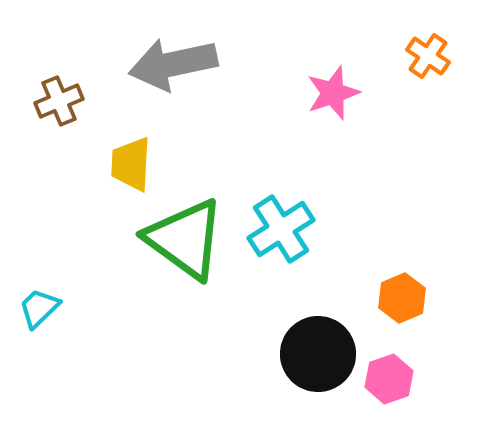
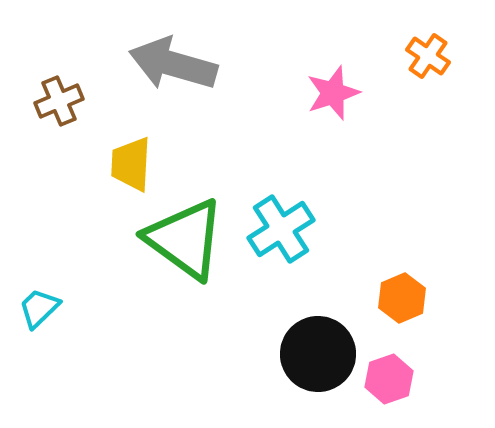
gray arrow: rotated 28 degrees clockwise
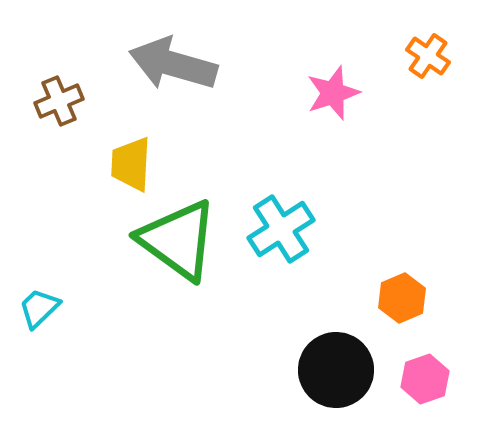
green triangle: moved 7 px left, 1 px down
black circle: moved 18 px right, 16 px down
pink hexagon: moved 36 px right
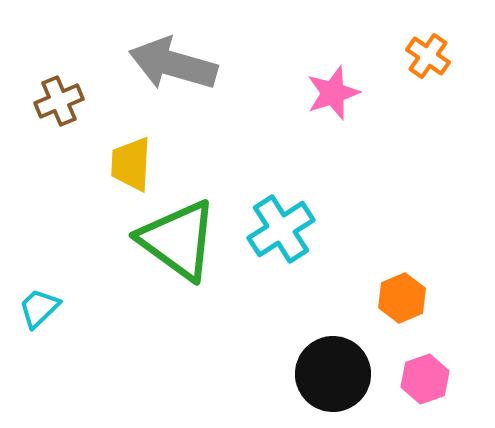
black circle: moved 3 px left, 4 px down
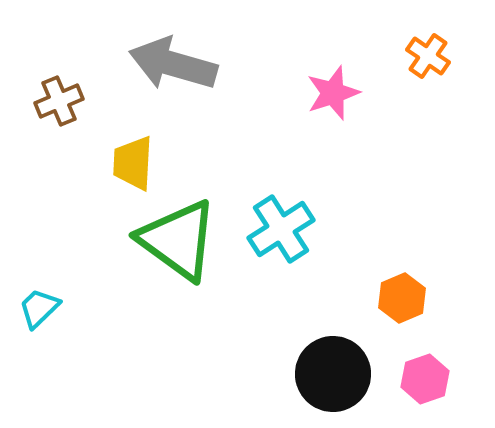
yellow trapezoid: moved 2 px right, 1 px up
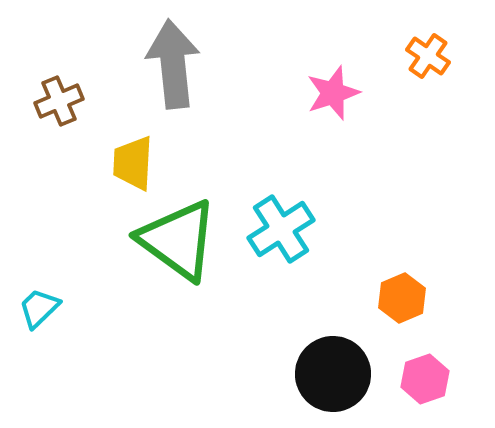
gray arrow: rotated 68 degrees clockwise
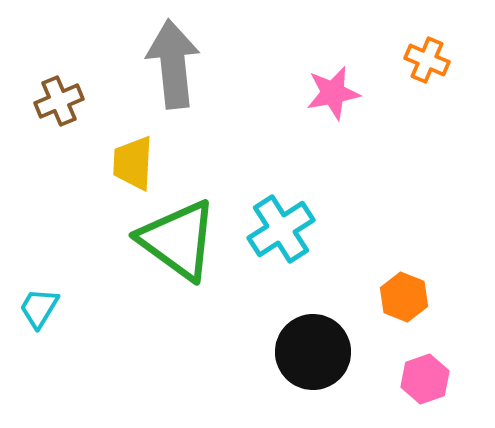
orange cross: moved 1 px left, 4 px down; rotated 12 degrees counterclockwise
pink star: rotated 8 degrees clockwise
orange hexagon: moved 2 px right, 1 px up; rotated 15 degrees counterclockwise
cyan trapezoid: rotated 15 degrees counterclockwise
black circle: moved 20 px left, 22 px up
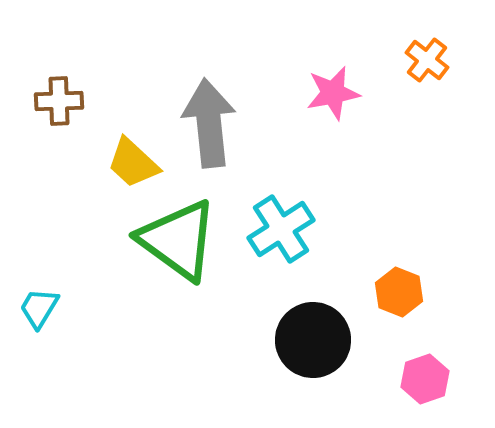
orange cross: rotated 15 degrees clockwise
gray arrow: moved 36 px right, 59 px down
brown cross: rotated 21 degrees clockwise
yellow trapezoid: rotated 50 degrees counterclockwise
orange hexagon: moved 5 px left, 5 px up
black circle: moved 12 px up
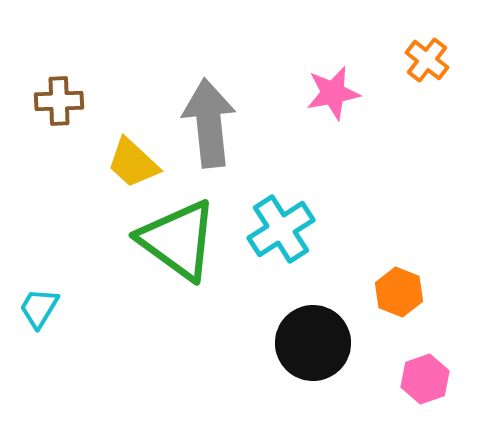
black circle: moved 3 px down
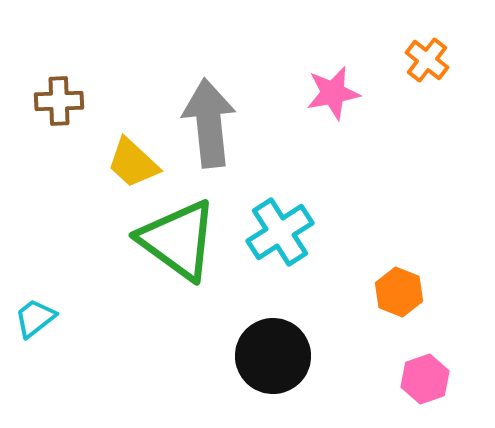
cyan cross: moved 1 px left, 3 px down
cyan trapezoid: moved 4 px left, 10 px down; rotated 21 degrees clockwise
black circle: moved 40 px left, 13 px down
